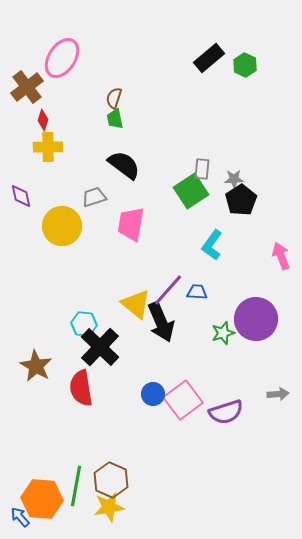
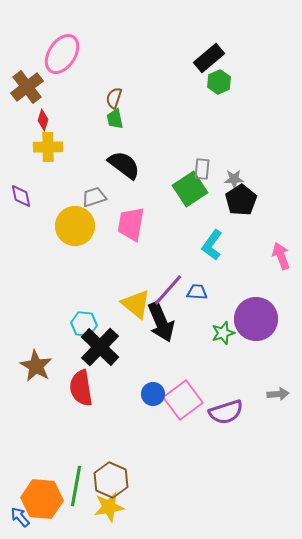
pink ellipse: moved 4 px up
green hexagon: moved 26 px left, 17 px down; rotated 10 degrees clockwise
green square: moved 1 px left, 2 px up
yellow circle: moved 13 px right
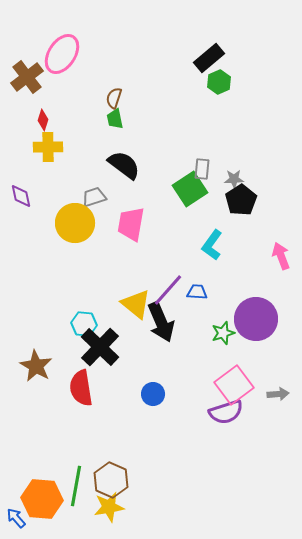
brown cross: moved 10 px up
yellow circle: moved 3 px up
pink square: moved 51 px right, 15 px up
blue arrow: moved 4 px left, 1 px down
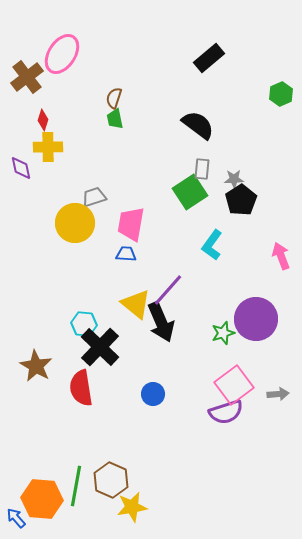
green hexagon: moved 62 px right, 12 px down
black semicircle: moved 74 px right, 40 px up
green square: moved 3 px down
purple diamond: moved 28 px up
blue trapezoid: moved 71 px left, 38 px up
yellow star: moved 23 px right
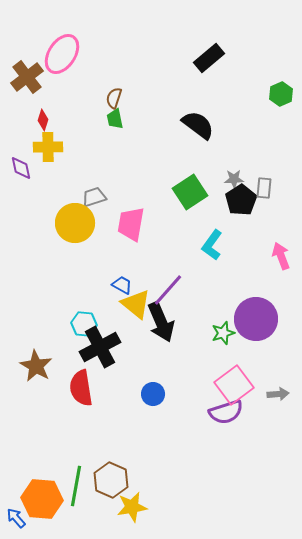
gray rectangle: moved 62 px right, 19 px down
blue trapezoid: moved 4 px left, 31 px down; rotated 25 degrees clockwise
black cross: rotated 18 degrees clockwise
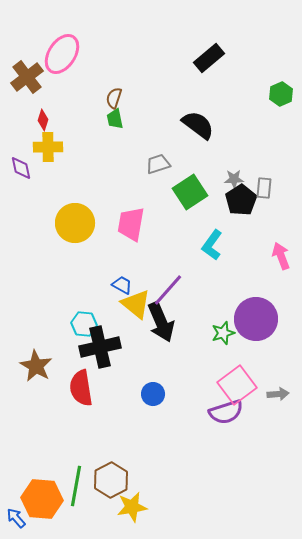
gray trapezoid: moved 64 px right, 33 px up
black cross: rotated 15 degrees clockwise
pink square: moved 3 px right
brown hexagon: rotated 8 degrees clockwise
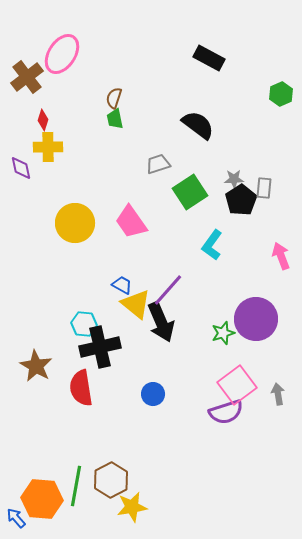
black rectangle: rotated 68 degrees clockwise
pink trapezoid: moved 2 px up; rotated 45 degrees counterclockwise
gray arrow: rotated 95 degrees counterclockwise
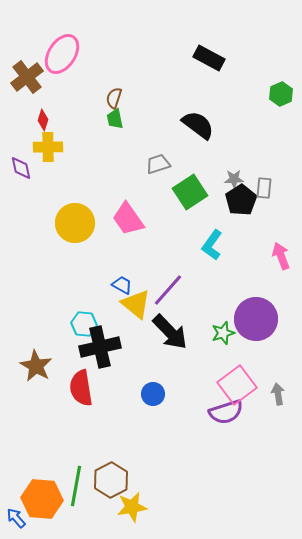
pink trapezoid: moved 3 px left, 3 px up
black arrow: moved 9 px right, 10 px down; rotated 21 degrees counterclockwise
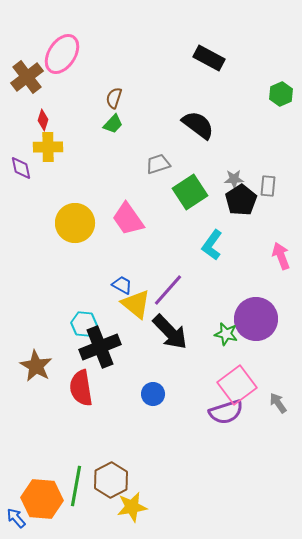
green trapezoid: moved 2 px left, 5 px down; rotated 125 degrees counterclockwise
gray rectangle: moved 4 px right, 2 px up
green star: moved 3 px right, 1 px down; rotated 30 degrees clockwise
black cross: rotated 9 degrees counterclockwise
gray arrow: moved 9 px down; rotated 25 degrees counterclockwise
